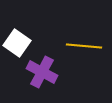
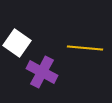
yellow line: moved 1 px right, 2 px down
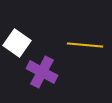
yellow line: moved 3 px up
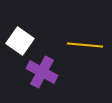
white square: moved 3 px right, 2 px up
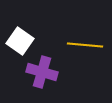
purple cross: rotated 12 degrees counterclockwise
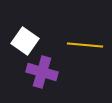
white square: moved 5 px right
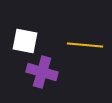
white square: rotated 24 degrees counterclockwise
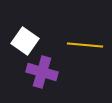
white square: rotated 24 degrees clockwise
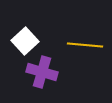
white square: rotated 12 degrees clockwise
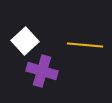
purple cross: moved 1 px up
